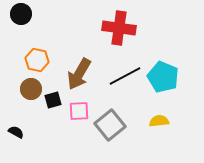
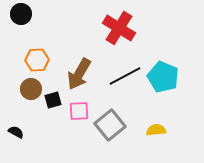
red cross: rotated 24 degrees clockwise
orange hexagon: rotated 15 degrees counterclockwise
yellow semicircle: moved 3 px left, 9 px down
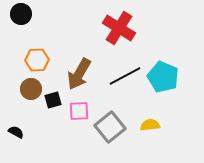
gray square: moved 2 px down
yellow semicircle: moved 6 px left, 5 px up
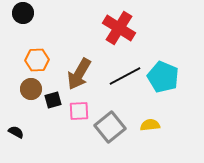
black circle: moved 2 px right, 1 px up
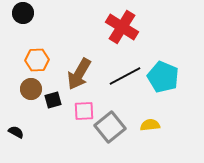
red cross: moved 3 px right, 1 px up
pink square: moved 5 px right
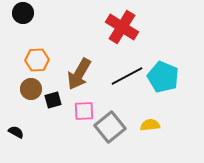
black line: moved 2 px right
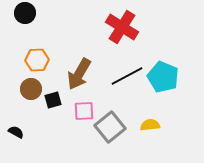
black circle: moved 2 px right
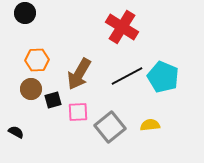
pink square: moved 6 px left, 1 px down
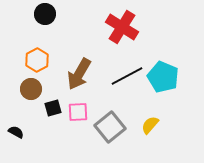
black circle: moved 20 px right, 1 px down
orange hexagon: rotated 25 degrees counterclockwise
black square: moved 8 px down
yellow semicircle: rotated 42 degrees counterclockwise
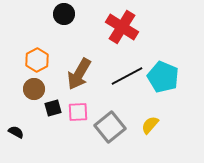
black circle: moved 19 px right
brown circle: moved 3 px right
